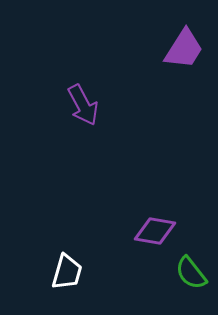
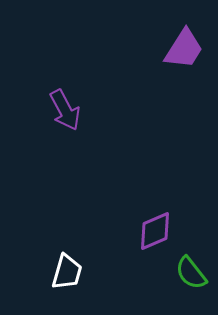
purple arrow: moved 18 px left, 5 px down
purple diamond: rotated 33 degrees counterclockwise
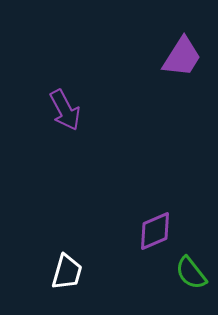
purple trapezoid: moved 2 px left, 8 px down
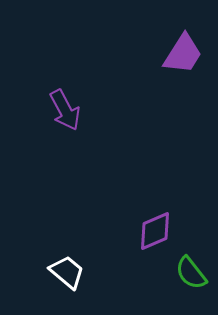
purple trapezoid: moved 1 px right, 3 px up
white trapezoid: rotated 66 degrees counterclockwise
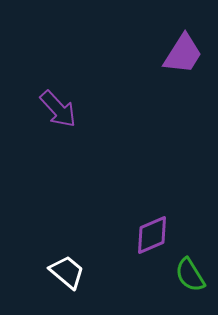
purple arrow: moved 7 px left, 1 px up; rotated 15 degrees counterclockwise
purple diamond: moved 3 px left, 4 px down
green semicircle: moved 1 px left, 2 px down; rotated 6 degrees clockwise
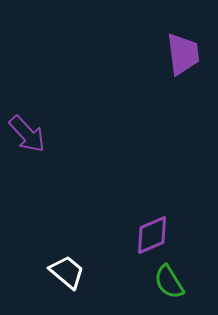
purple trapezoid: rotated 39 degrees counterclockwise
purple arrow: moved 31 px left, 25 px down
green semicircle: moved 21 px left, 7 px down
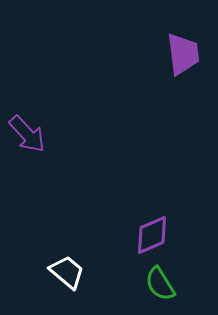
green semicircle: moved 9 px left, 2 px down
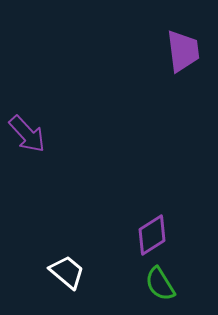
purple trapezoid: moved 3 px up
purple diamond: rotated 9 degrees counterclockwise
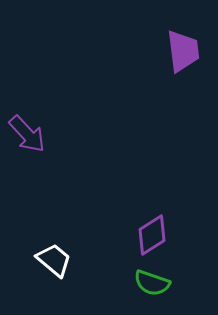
white trapezoid: moved 13 px left, 12 px up
green semicircle: moved 8 px left, 1 px up; rotated 39 degrees counterclockwise
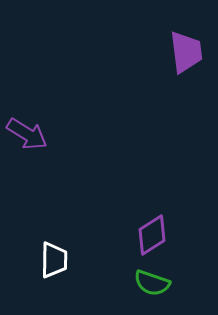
purple trapezoid: moved 3 px right, 1 px down
purple arrow: rotated 15 degrees counterclockwise
white trapezoid: rotated 51 degrees clockwise
